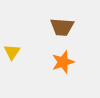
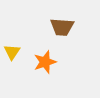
orange star: moved 18 px left
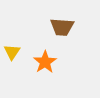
orange star: rotated 15 degrees counterclockwise
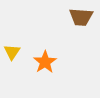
brown trapezoid: moved 19 px right, 10 px up
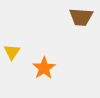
orange star: moved 1 px left, 6 px down
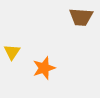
orange star: rotated 15 degrees clockwise
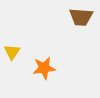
orange star: rotated 10 degrees clockwise
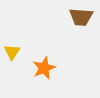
orange star: rotated 15 degrees counterclockwise
